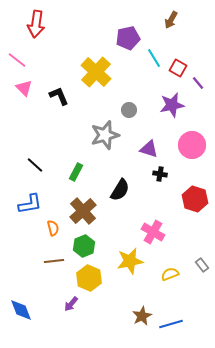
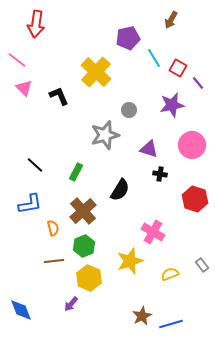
yellow star: rotated 8 degrees counterclockwise
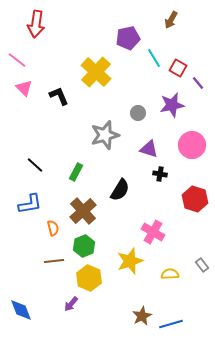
gray circle: moved 9 px right, 3 px down
yellow semicircle: rotated 18 degrees clockwise
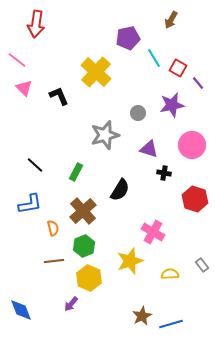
black cross: moved 4 px right, 1 px up
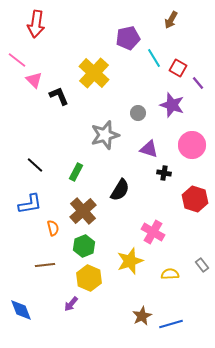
yellow cross: moved 2 px left, 1 px down
pink triangle: moved 10 px right, 8 px up
purple star: rotated 30 degrees clockwise
brown line: moved 9 px left, 4 px down
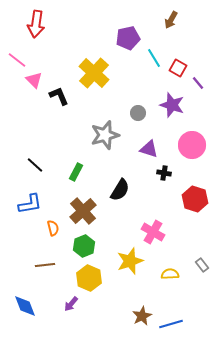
blue diamond: moved 4 px right, 4 px up
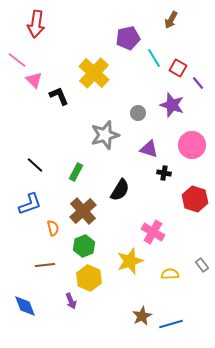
blue L-shape: rotated 10 degrees counterclockwise
purple arrow: moved 3 px up; rotated 63 degrees counterclockwise
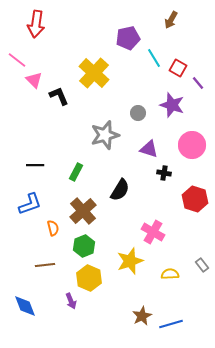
black line: rotated 42 degrees counterclockwise
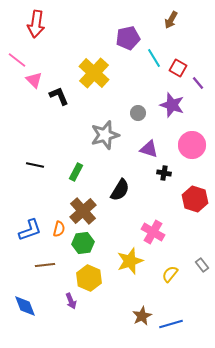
black line: rotated 12 degrees clockwise
blue L-shape: moved 26 px down
orange semicircle: moved 6 px right, 1 px down; rotated 28 degrees clockwise
green hexagon: moved 1 px left, 3 px up; rotated 15 degrees clockwise
yellow semicircle: rotated 48 degrees counterclockwise
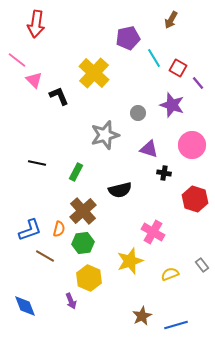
black line: moved 2 px right, 2 px up
black semicircle: rotated 45 degrees clockwise
brown line: moved 9 px up; rotated 36 degrees clockwise
yellow semicircle: rotated 30 degrees clockwise
blue line: moved 5 px right, 1 px down
